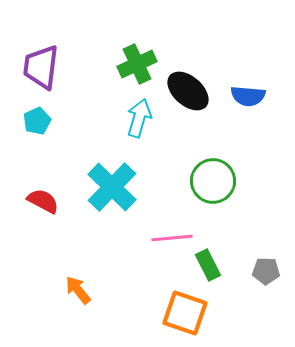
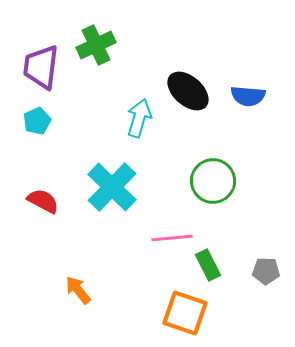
green cross: moved 41 px left, 19 px up
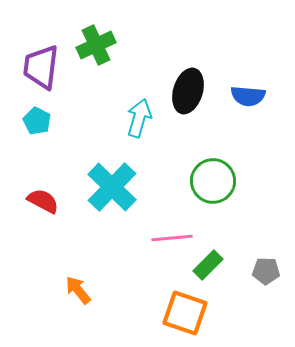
black ellipse: rotated 66 degrees clockwise
cyan pentagon: rotated 20 degrees counterclockwise
green rectangle: rotated 72 degrees clockwise
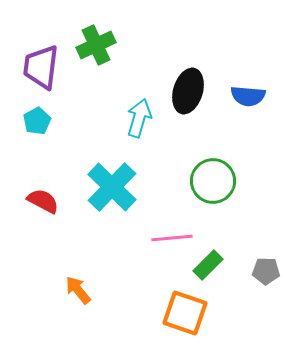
cyan pentagon: rotated 16 degrees clockwise
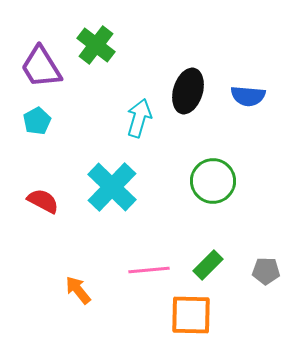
green cross: rotated 27 degrees counterclockwise
purple trapezoid: rotated 39 degrees counterclockwise
pink line: moved 23 px left, 32 px down
orange square: moved 6 px right, 2 px down; rotated 18 degrees counterclockwise
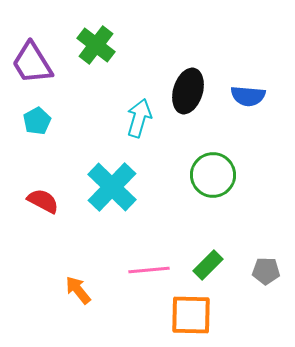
purple trapezoid: moved 9 px left, 4 px up
green circle: moved 6 px up
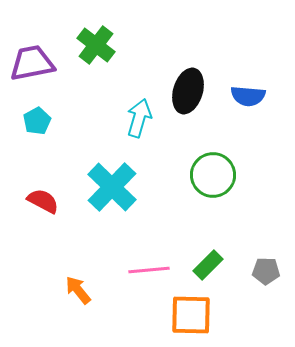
purple trapezoid: rotated 111 degrees clockwise
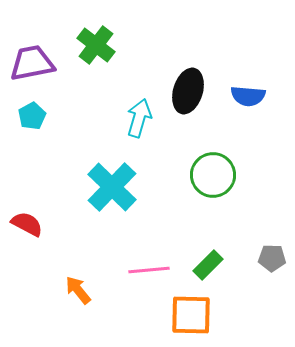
cyan pentagon: moved 5 px left, 5 px up
red semicircle: moved 16 px left, 23 px down
gray pentagon: moved 6 px right, 13 px up
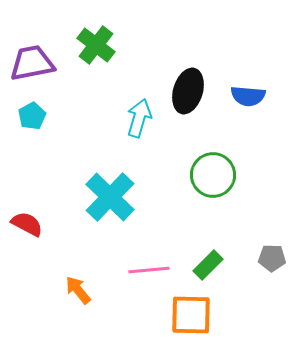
cyan cross: moved 2 px left, 10 px down
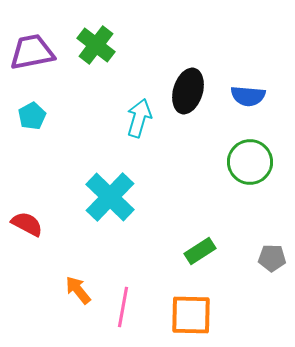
purple trapezoid: moved 11 px up
green circle: moved 37 px right, 13 px up
green rectangle: moved 8 px left, 14 px up; rotated 12 degrees clockwise
pink line: moved 26 px left, 37 px down; rotated 75 degrees counterclockwise
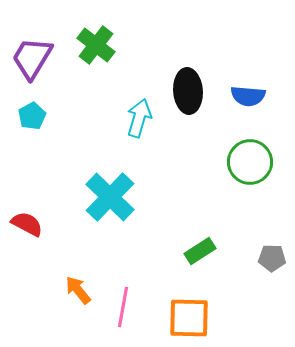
purple trapezoid: moved 6 px down; rotated 48 degrees counterclockwise
black ellipse: rotated 21 degrees counterclockwise
orange square: moved 2 px left, 3 px down
